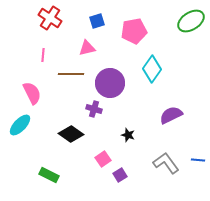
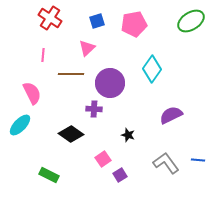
pink pentagon: moved 7 px up
pink triangle: rotated 30 degrees counterclockwise
purple cross: rotated 14 degrees counterclockwise
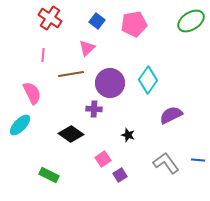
blue square: rotated 35 degrees counterclockwise
cyan diamond: moved 4 px left, 11 px down
brown line: rotated 10 degrees counterclockwise
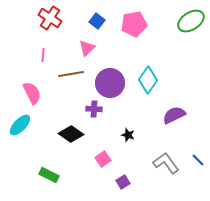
purple semicircle: moved 3 px right
blue line: rotated 40 degrees clockwise
purple square: moved 3 px right, 7 px down
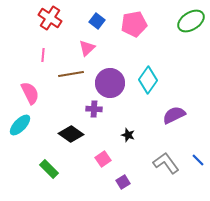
pink semicircle: moved 2 px left
green rectangle: moved 6 px up; rotated 18 degrees clockwise
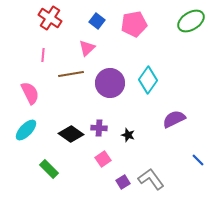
purple cross: moved 5 px right, 19 px down
purple semicircle: moved 4 px down
cyan ellipse: moved 6 px right, 5 px down
gray L-shape: moved 15 px left, 16 px down
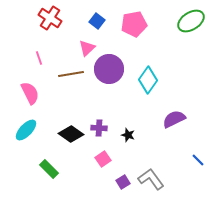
pink line: moved 4 px left, 3 px down; rotated 24 degrees counterclockwise
purple circle: moved 1 px left, 14 px up
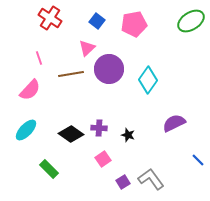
pink semicircle: moved 3 px up; rotated 70 degrees clockwise
purple semicircle: moved 4 px down
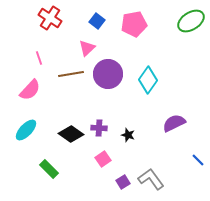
purple circle: moved 1 px left, 5 px down
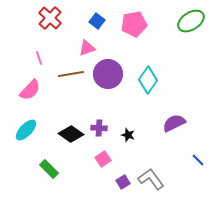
red cross: rotated 10 degrees clockwise
pink triangle: rotated 24 degrees clockwise
